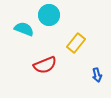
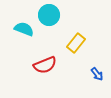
blue arrow: moved 1 px up; rotated 24 degrees counterclockwise
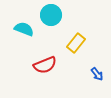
cyan circle: moved 2 px right
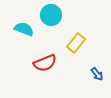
red semicircle: moved 2 px up
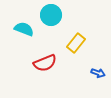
blue arrow: moved 1 px right, 1 px up; rotated 32 degrees counterclockwise
